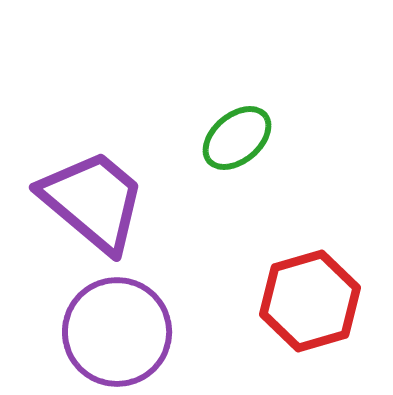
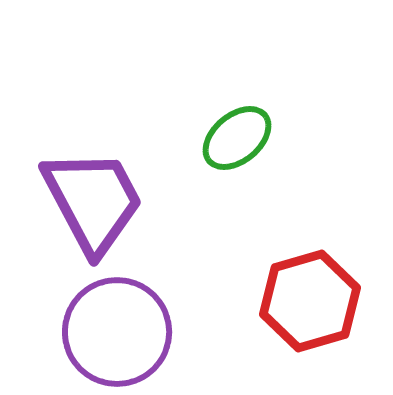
purple trapezoid: rotated 22 degrees clockwise
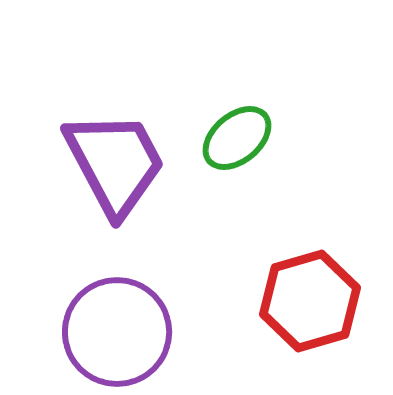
purple trapezoid: moved 22 px right, 38 px up
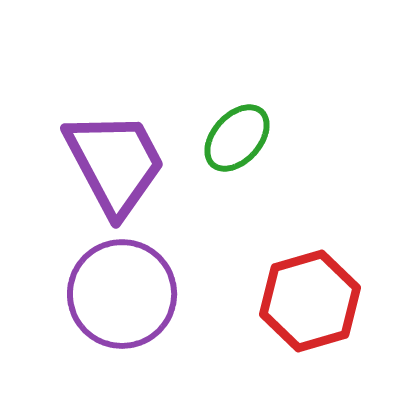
green ellipse: rotated 8 degrees counterclockwise
purple circle: moved 5 px right, 38 px up
